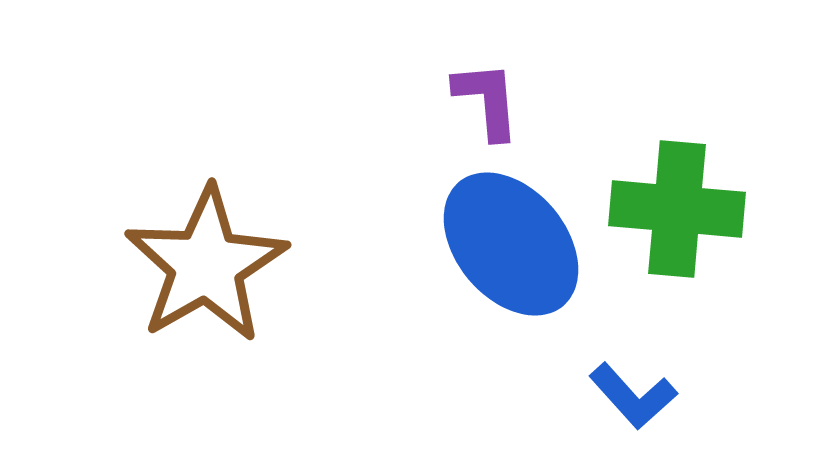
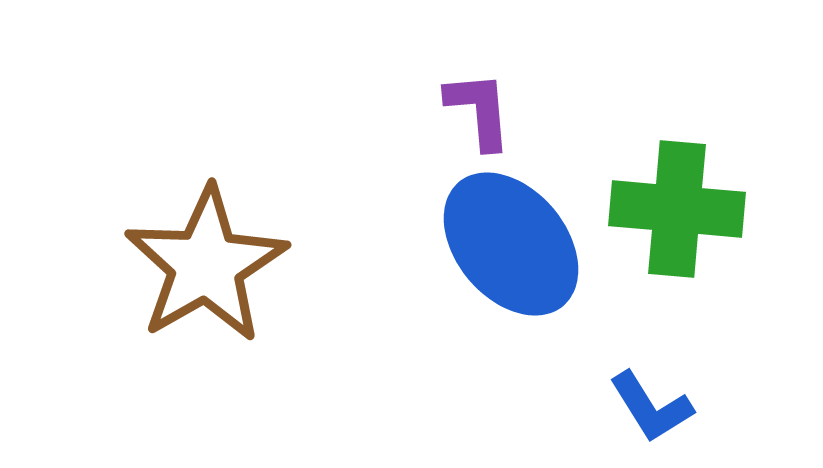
purple L-shape: moved 8 px left, 10 px down
blue L-shape: moved 18 px right, 11 px down; rotated 10 degrees clockwise
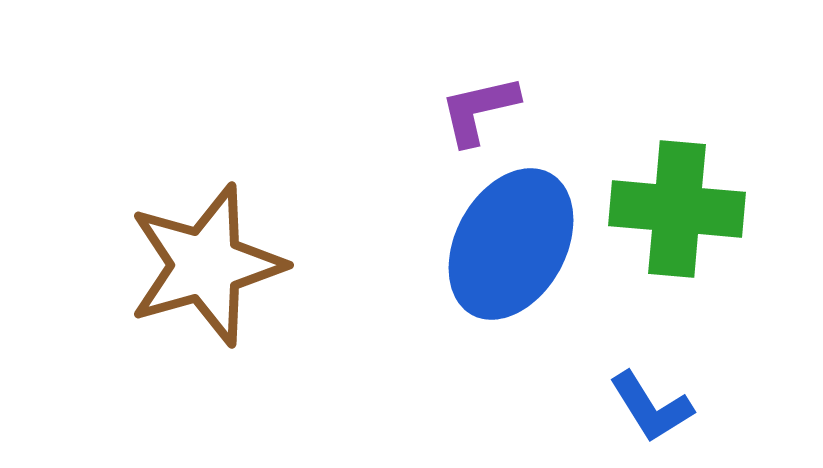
purple L-shape: rotated 98 degrees counterclockwise
blue ellipse: rotated 69 degrees clockwise
brown star: rotated 14 degrees clockwise
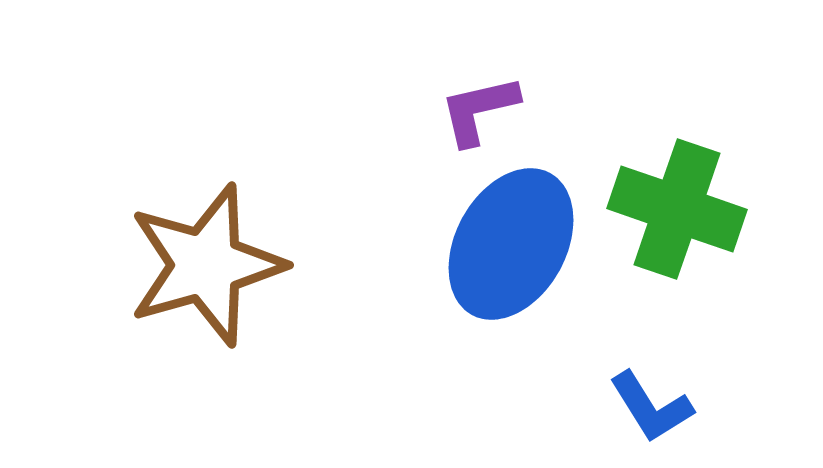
green cross: rotated 14 degrees clockwise
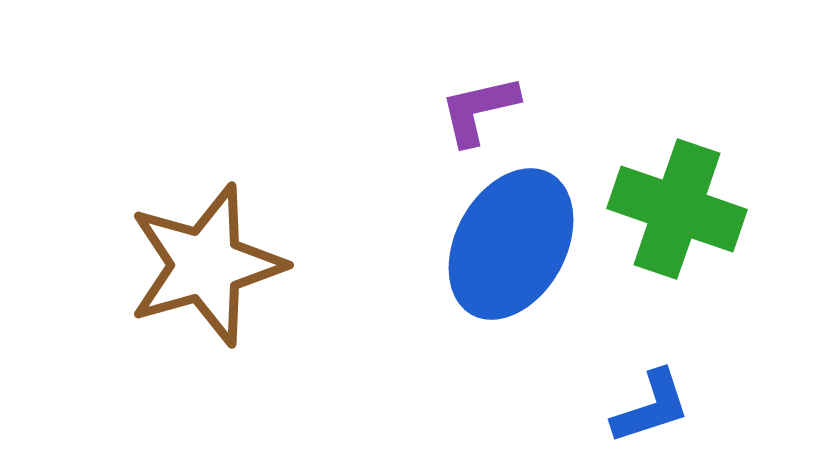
blue L-shape: rotated 76 degrees counterclockwise
